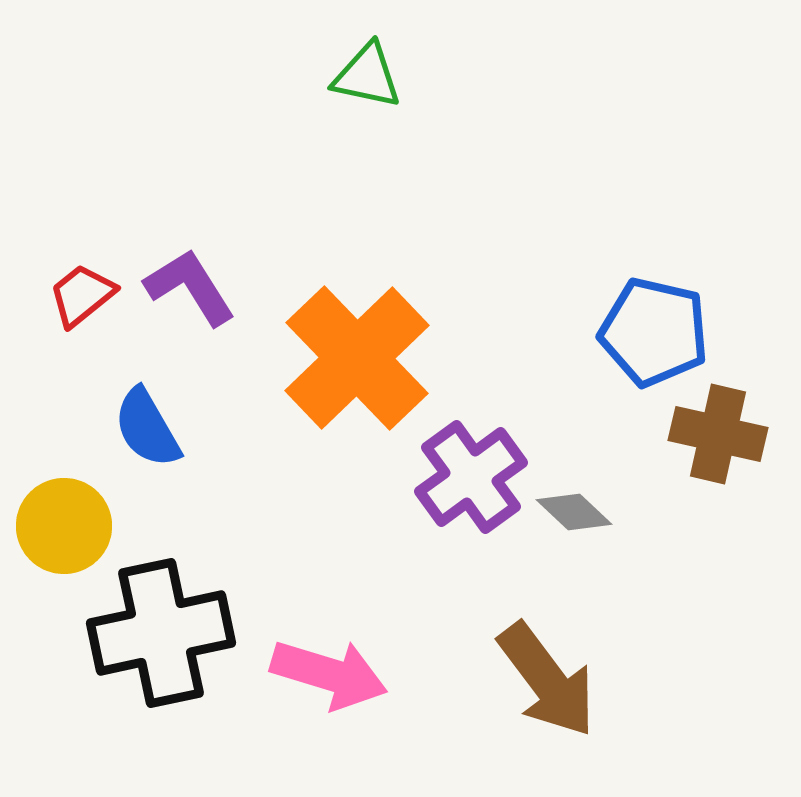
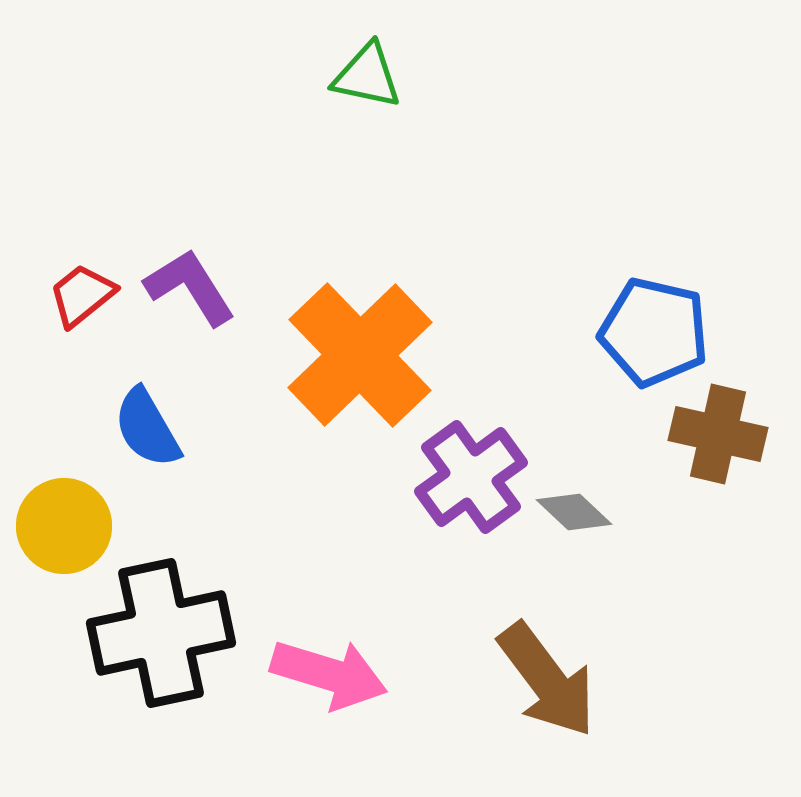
orange cross: moved 3 px right, 3 px up
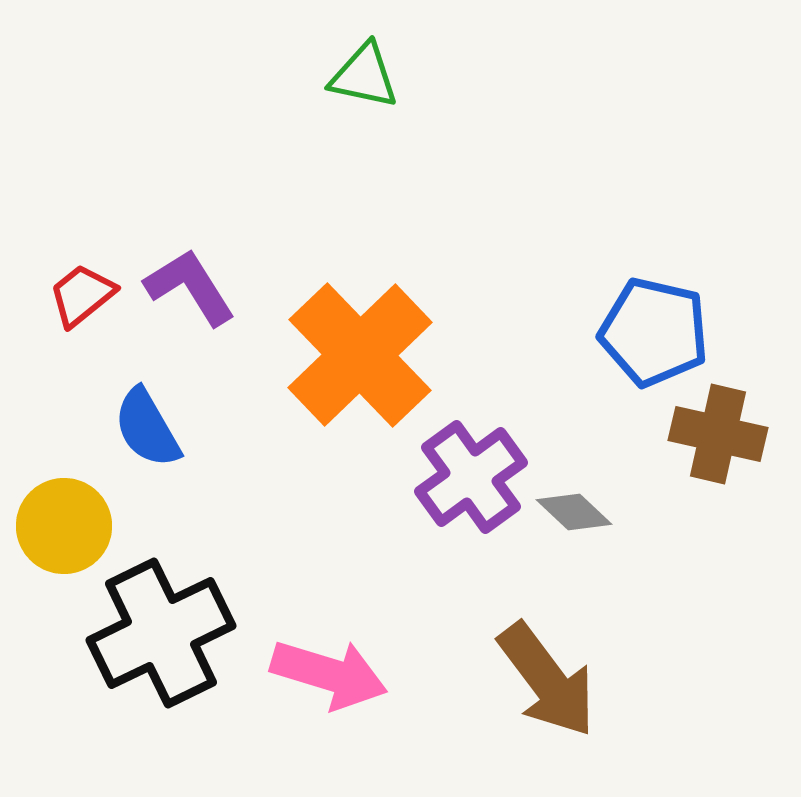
green triangle: moved 3 px left
black cross: rotated 14 degrees counterclockwise
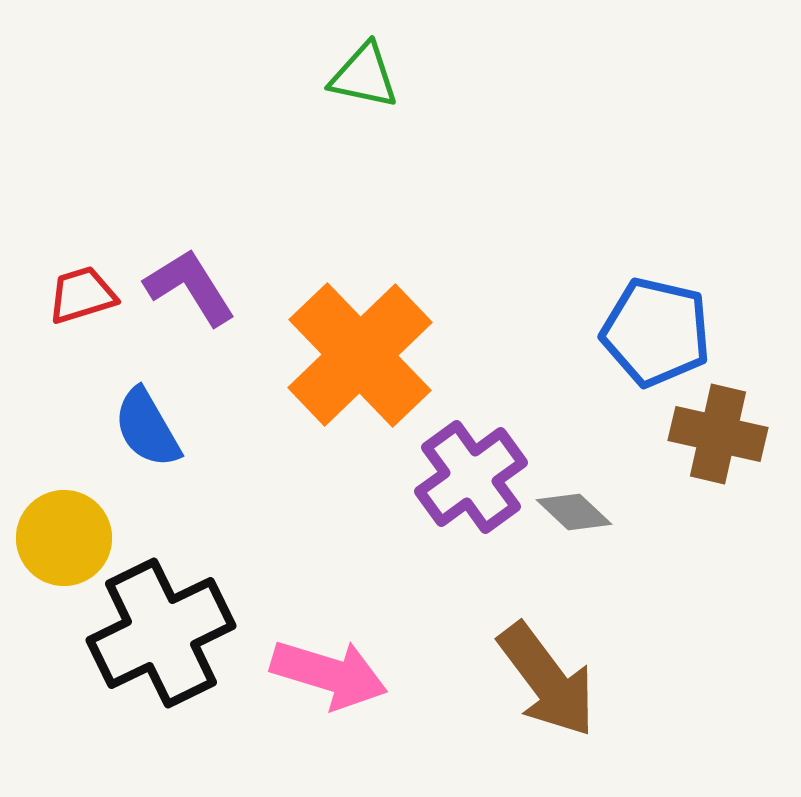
red trapezoid: rotated 22 degrees clockwise
blue pentagon: moved 2 px right
yellow circle: moved 12 px down
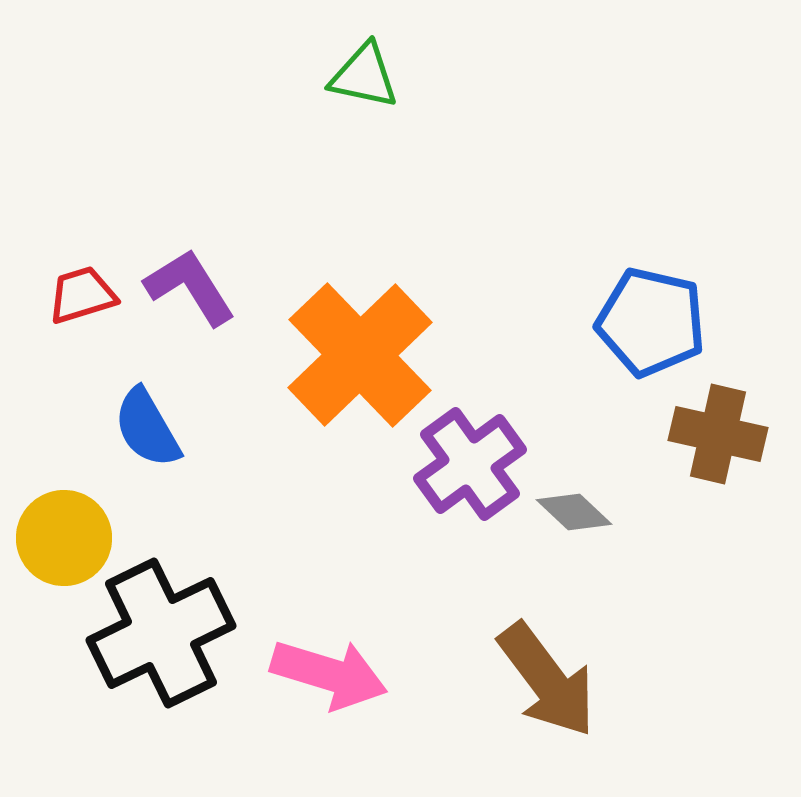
blue pentagon: moved 5 px left, 10 px up
purple cross: moved 1 px left, 13 px up
